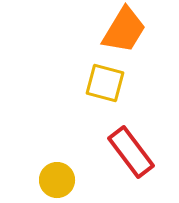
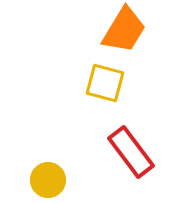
yellow circle: moved 9 px left
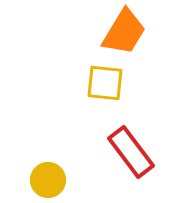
orange trapezoid: moved 2 px down
yellow square: rotated 9 degrees counterclockwise
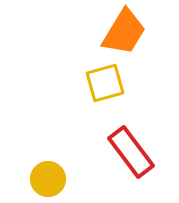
yellow square: rotated 21 degrees counterclockwise
yellow circle: moved 1 px up
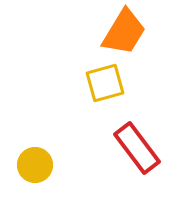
red rectangle: moved 6 px right, 4 px up
yellow circle: moved 13 px left, 14 px up
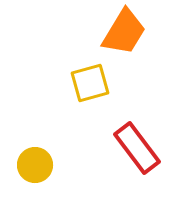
yellow square: moved 15 px left
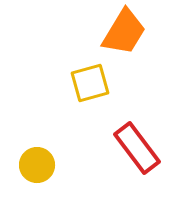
yellow circle: moved 2 px right
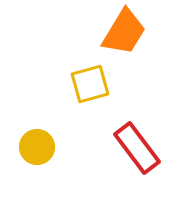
yellow square: moved 1 px down
yellow circle: moved 18 px up
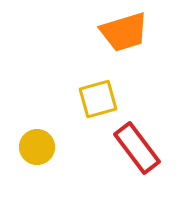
orange trapezoid: rotated 42 degrees clockwise
yellow square: moved 8 px right, 15 px down
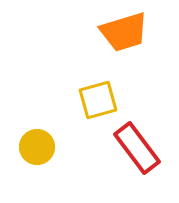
yellow square: moved 1 px down
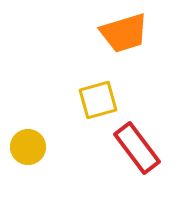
orange trapezoid: moved 1 px down
yellow circle: moved 9 px left
